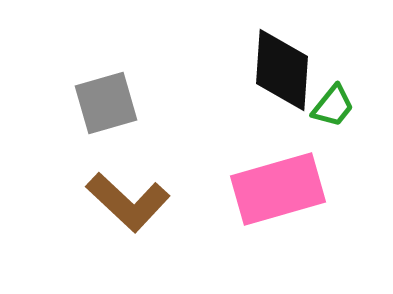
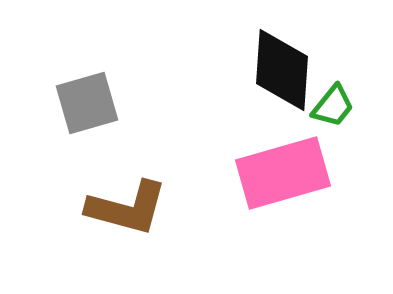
gray square: moved 19 px left
pink rectangle: moved 5 px right, 16 px up
brown L-shape: moved 1 px left, 6 px down; rotated 28 degrees counterclockwise
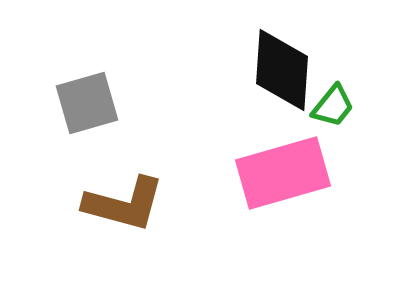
brown L-shape: moved 3 px left, 4 px up
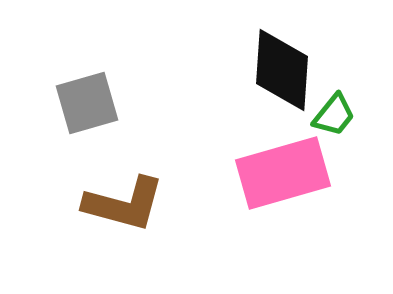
green trapezoid: moved 1 px right, 9 px down
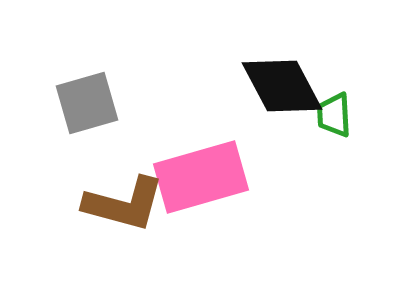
black diamond: moved 16 px down; rotated 32 degrees counterclockwise
green trapezoid: rotated 138 degrees clockwise
pink rectangle: moved 82 px left, 4 px down
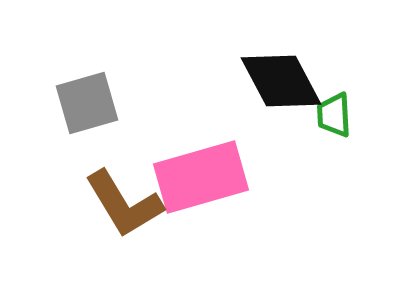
black diamond: moved 1 px left, 5 px up
brown L-shape: rotated 44 degrees clockwise
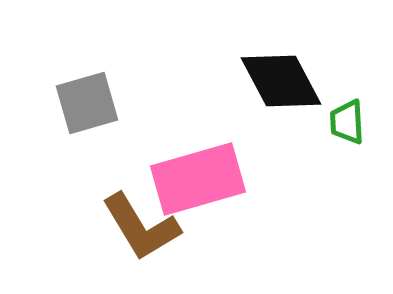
green trapezoid: moved 13 px right, 7 px down
pink rectangle: moved 3 px left, 2 px down
brown L-shape: moved 17 px right, 23 px down
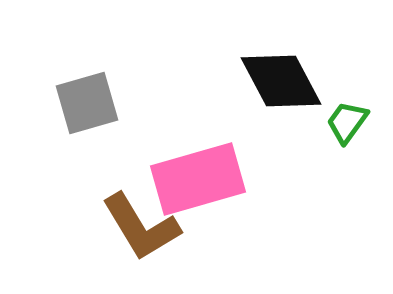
green trapezoid: rotated 39 degrees clockwise
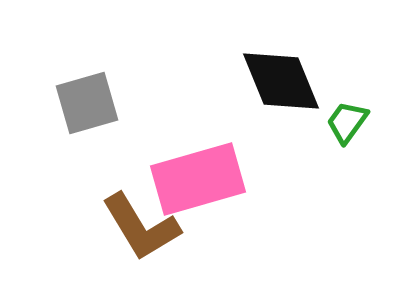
black diamond: rotated 6 degrees clockwise
